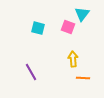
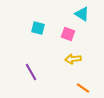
cyan triangle: rotated 35 degrees counterclockwise
pink square: moved 7 px down
yellow arrow: rotated 91 degrees counterclockwise
orange line: moved 10 px down; rotated 32 degrees clockwise
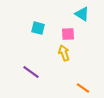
pink square: rotated 24 degrees counterclockwise
yellow arrow: moved 9 px left, 6 px up; rotated 77 degrees clockwise
purple line: rotated 24 degrees counterclockwise
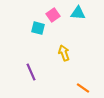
cyan triangle: moved 4 px left, 1 px up; rotated 28 degrees counterclockwise
pink square: moved 15 px left, 19 px up; rotated 32 degrees counterclockwise
purple line: rotated 30 degrees clockwise
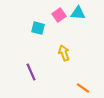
pink square: moved 6 px right
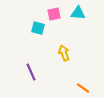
pink square: moved 5 px left, 1 px up; rotated 24 degrees clockwise
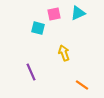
cyan triangle: rotated 28 degrees counterclockwise
orange line: moved 1 px left, 3 px up
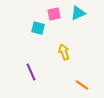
yellow arrow: moved 1 px up
